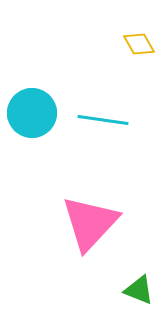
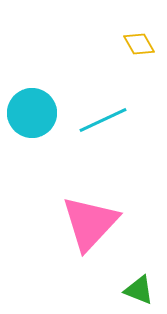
cyan line: rotated 33 degrees counterclockwise
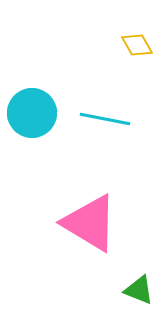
yellow diamond: moved 2 px left, 1 px down
cyan line: moved 2 px right, 1 px up; rotated 36 degrees clockwise
pink triangle: rotated 42 degrees counterclockwise
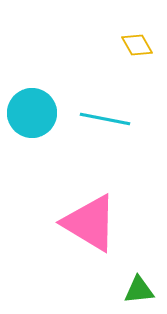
green triangle: rotated 28 degrees counterclockwise
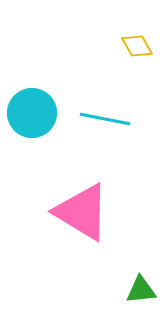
yellow diamond: moved 1 px down
pink triangle: moved 8 px left, 11 px up
green triangle: moved 2 px right
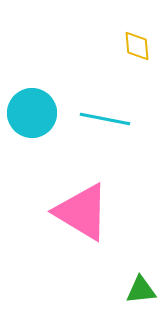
yellow diamond: rotated 24 degrees clockwise
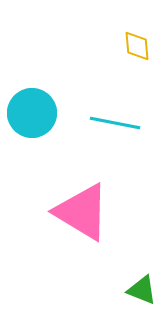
cyan line: moved 10 px right, 4 px down
green triangle: moved 1 px right; rotated 28 degrees clockwise
